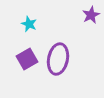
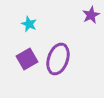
purple ellipse: rotated 8 degrees clockwise
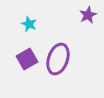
purple star: moved 3 px left
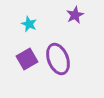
purple star: moved 13 px left
purple ellipse: rotated 40 degrees counterclockwise
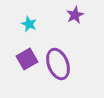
purple ellipse: moved 5 px down
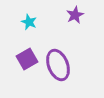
cyan star: moved 2 px up
purple ellipse: moved 1 px down
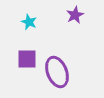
purple square: rotated 30 degrees clockwise
purple ellipse: moved 1 px left, 7 px down
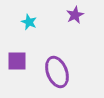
purple square: moved 10 px left, 2 px down
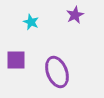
cyan star: moved 2 px right
purple square: moved 1 px left, 1 px up
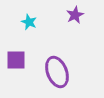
cyan star: moved 2 px left
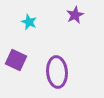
purple square: rotated 25 degrees clockwise
purple ellipse: rotated 16 degrees clockwise
